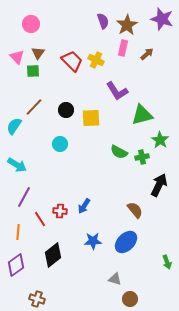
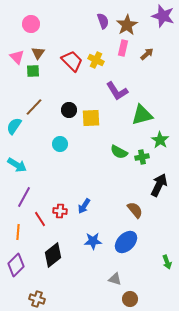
purple star: moved 1 px right, 3 px up
black circle: moved 3 px right
purple diamond: rotated 10 degrees counterclockwise
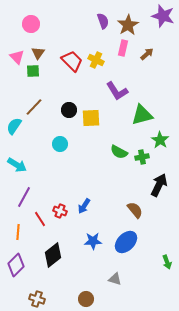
brown star: moved 1 px right
red cross: rotated 16 degrees clockwise
brown circle: moved 44 px left
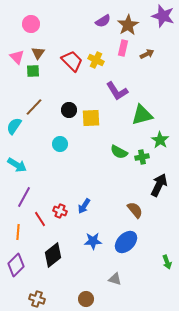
purple semicircle: rotated 77 degrees clockwise
brown arrow: rotated 16 degrees clockwise
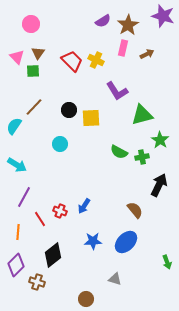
brown cross: moved 17 px up
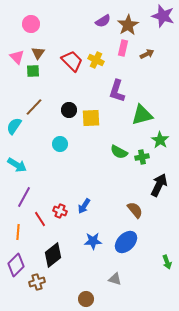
purple L-shape: rotated 50 degrees clockwise
brown cross: rotated 35 degrees counterclockwise
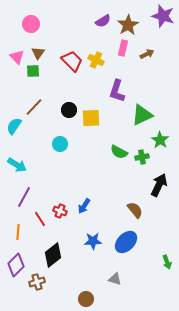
green triangle: rotated 10 degrees counterclockwise
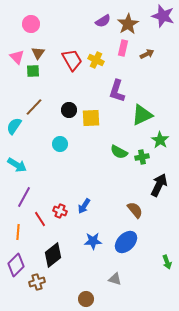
brown star: moved 1 px up
red trapezoid: moved 1 px up; rotated 15 degrees clockwise
